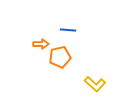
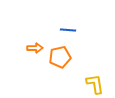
orange arrow: moved 6 px left, 4 px down
yellow L-shape: rotated 140 degrees counterclockwise
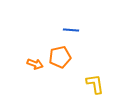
blue line: moved 3 px right
orange arrow: moved 16 px down; rotated 21 degrees clockwise
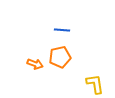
blue line: moved 9 px left
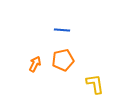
orange pentagon: moved 3 px right, 3 px down
orange arrow: rotated 84 degrees counterclockwise
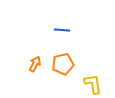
orange pentagon: moved 4 px down
yellow L-shape: moved 2 px left
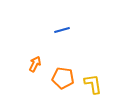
blue line: rotated 21 degrees counterclockwise
orange pentagon: moved 14 px down; rotated 20 degrees clockwise
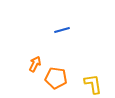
orange pentagon: moved 7 px left
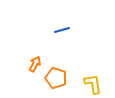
orange pentagon: rotated 10 degrees clockwise
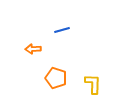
orange arrow: moved 2 px left, 15 px up; rotated 119 degrees counterclockwise
yellow L-shape: rotated 10 degrees clockwise
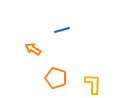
orange arrow: rotated 35 degrees clockwise
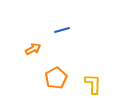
orange arrow: rotated 119 degrees clockwise
orange pentagon: rotated 25 degrees clockwise
